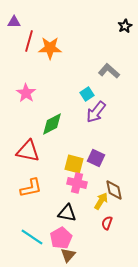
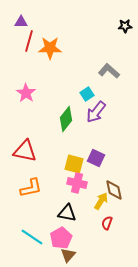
purple triangle: moved 7 px right
black star: rotated 24 degrees clockwise
green diamond: moved 14 px right, 5 px up; rotated 25 degrees counterclockwise
red triangle: moved 3 px left
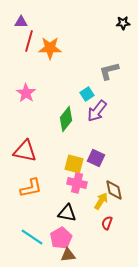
black star: moved 2 px left, 3 px up
gray L-shape: rotated 55 degrees counterclockwise
purple arrow: moved 1 px right, 1 px up
brown triangle: rotated 42 degrees clockwise
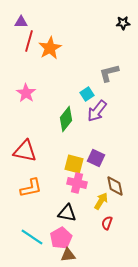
orange star: rotated 30 degrees counterclockwise
gray L-shape: moved 2 px down
brown diamond: moved 1 px right, 4 px up
